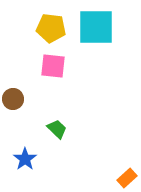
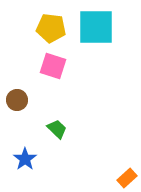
pink square: rotated 12 degrees clockwise
brown circle: moved 4 px right, 1 px down
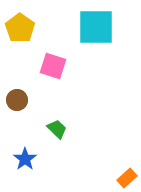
yellow pentagon: moved 31 px left; rotated 28 degrees clockwise
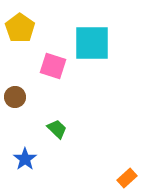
cyan square: moved 4 px left, 16 px down
brown circle: moved 2 px left, 3 px up
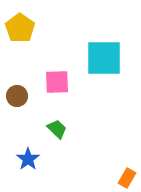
cyan square: moved 12 px right, 15 px down
pink square: moved 4 px right, 16 px down; rotated 20 degrees counterclockwise
brown circle: moved 2 px right, 1 px up
blue star: moved 3 px right
orange rectangle: rotated 18 degrees counterclockwise
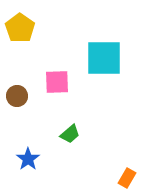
green trapezoid: moved 13 px right, 5 px down; rotated 95 degrees clockwise
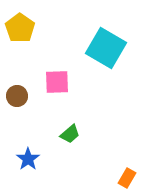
cyan square: moved 2 px right, 10 px up; rotated 30 degrees clockwise
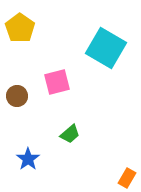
pink square: rotated 12 degrees counterclockwise
